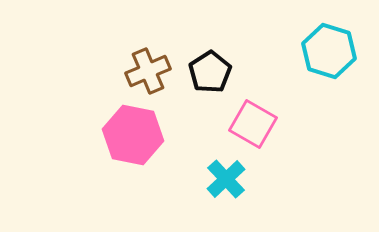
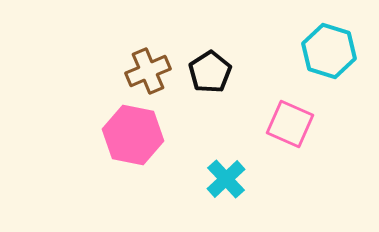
pink square: moved 37 px right; rotated 6 degrees counterclockwise
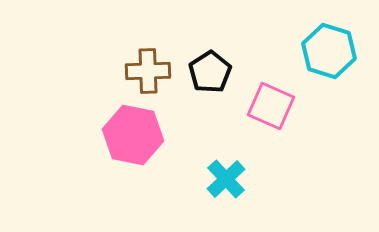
brown cross: rotated 21 degrees clockwise
pink square: moved 19 px left, 18 px up
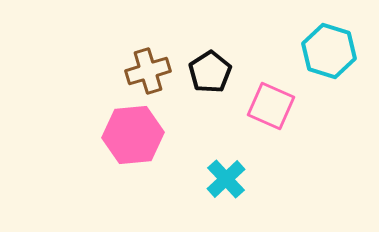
brown cross: rotated 15 degrees counterclockwise
pink hexagon: rotated 16 degrees counterclockwise
